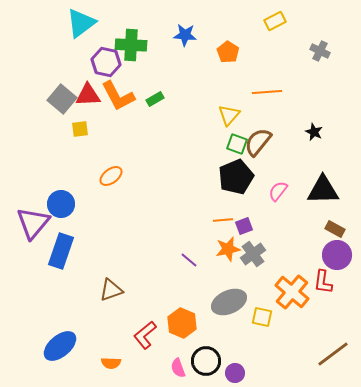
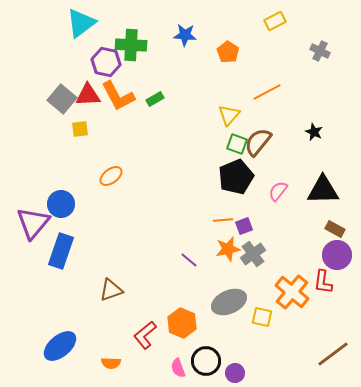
orange line at (267, 92): rotated 24 degrees counterclockwise
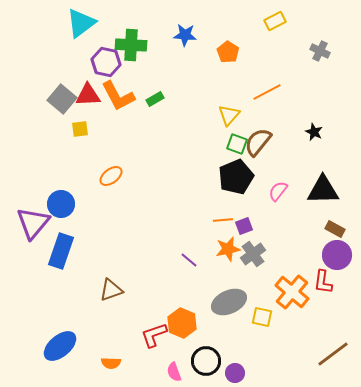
red L-shape at (145, 335): moved 9 px right; rotated 20 degrees clockwise
pink semicircle at (178, 368): moved 4 px left, 4 px down
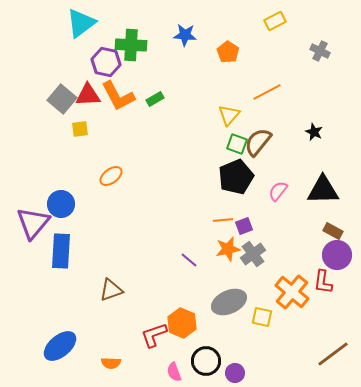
brown rectangle at (335, 229): moved 2 px left, 2 px down
blue rectangle at (61, 251): rotated 16 degrees counterclockwise
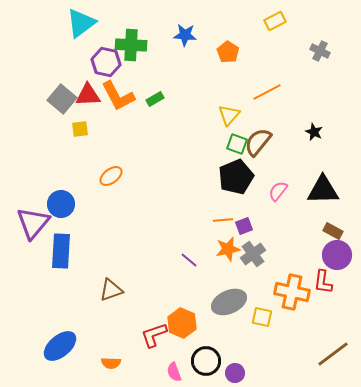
orange cross at (292, 292): rotated 28 degrees counterclockwise
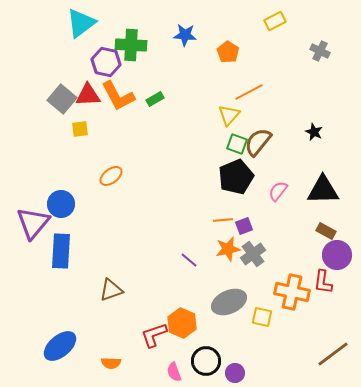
orange line at (267, 92): moved 18 px left
brown rectangle at (333, 231): moved 7 px left
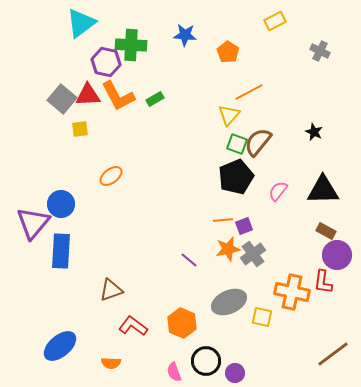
red L-shape at (154, 335): moved 21 px left, 9 px up; rotated 56 degrees clockwise
